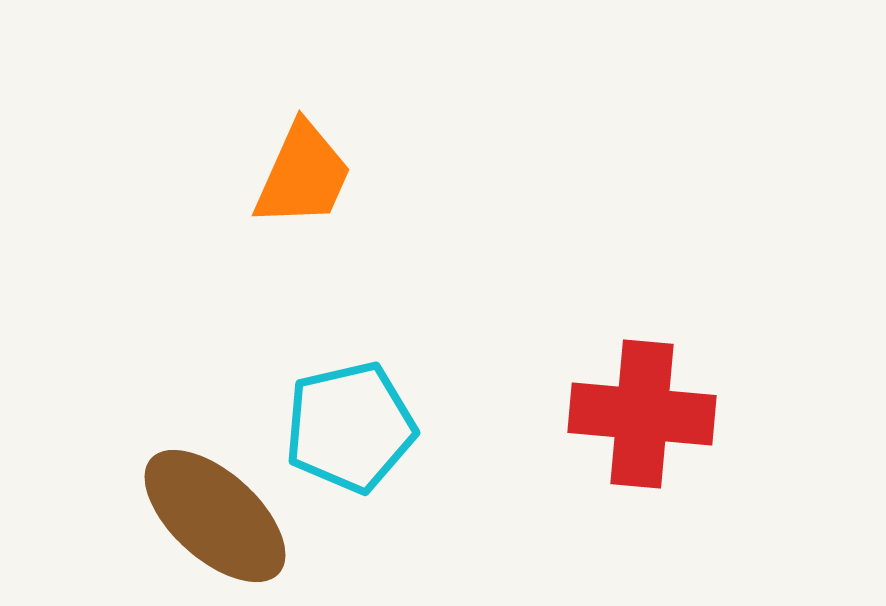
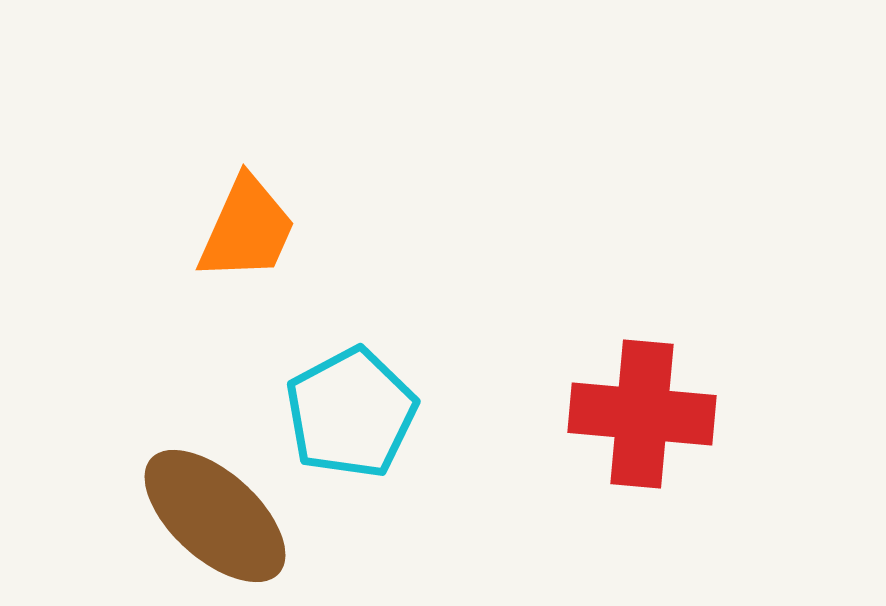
orange trapezoid: moved 56 px left, 54 px down
cyan pentagon: moved 1 px right, 14 px up; rotated 15 degrees counterclockwise
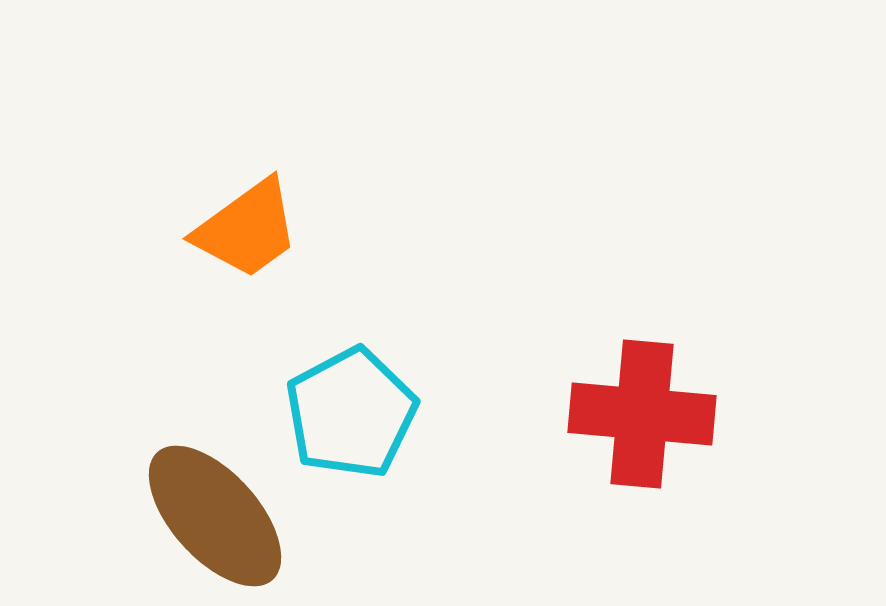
orange trapezoid: rotated 30 degrees clockwise
brown ellipse: rotated 6 degrees clockwise
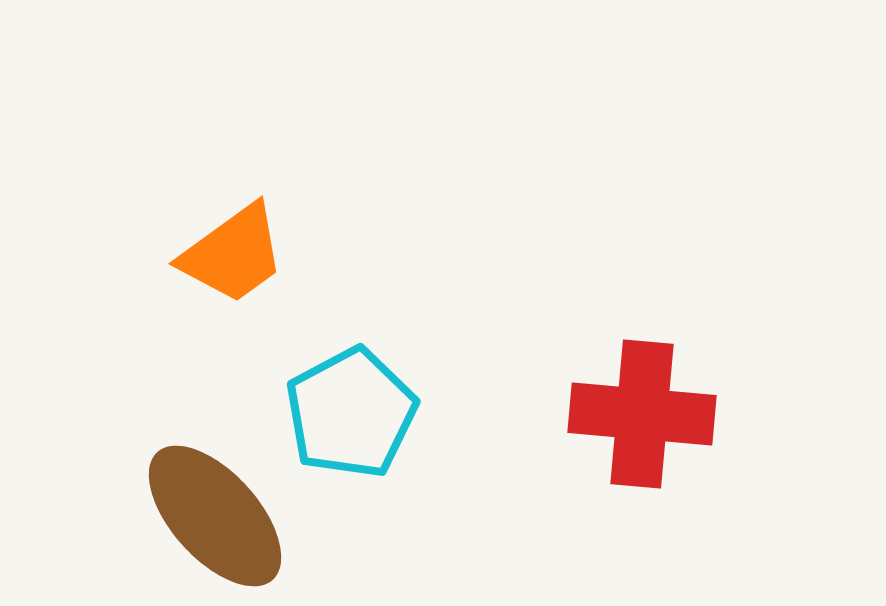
orange trapezoid: moved 14 px left, 25 px down
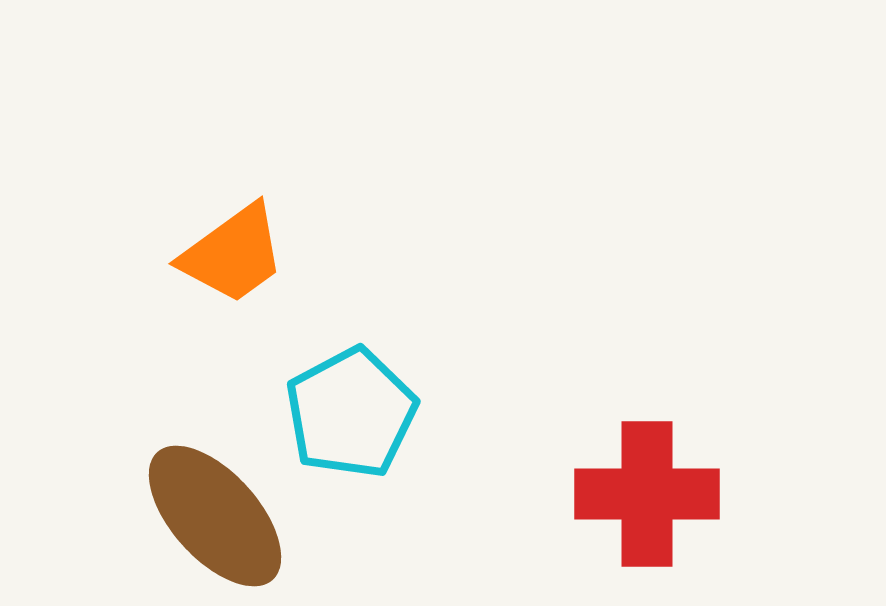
red cross: moved 5 px right, 80 px down; rotated 5 degrees counterclockwise
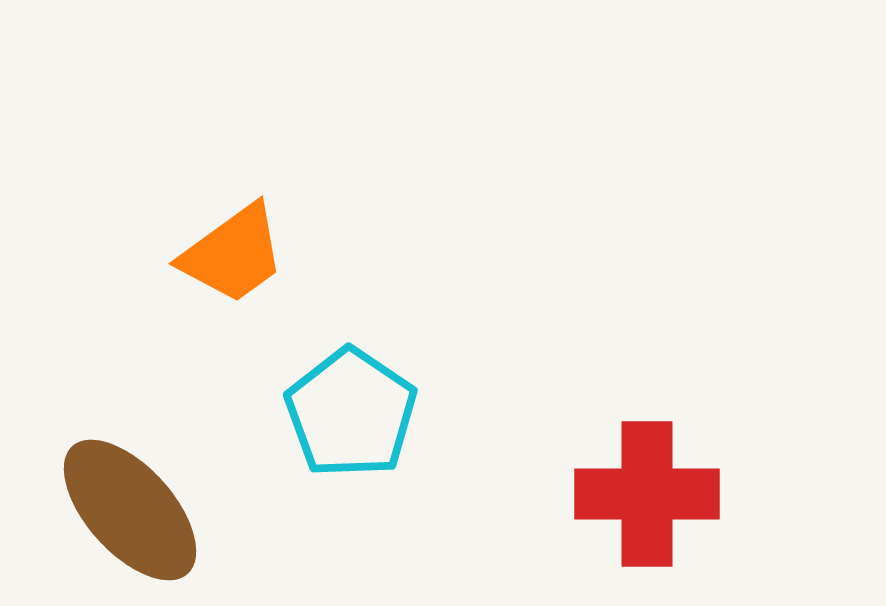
cyan pentagon: rotated 10 degrees counterclockwise
brown ellipse: moved 85 px left, 6 px up
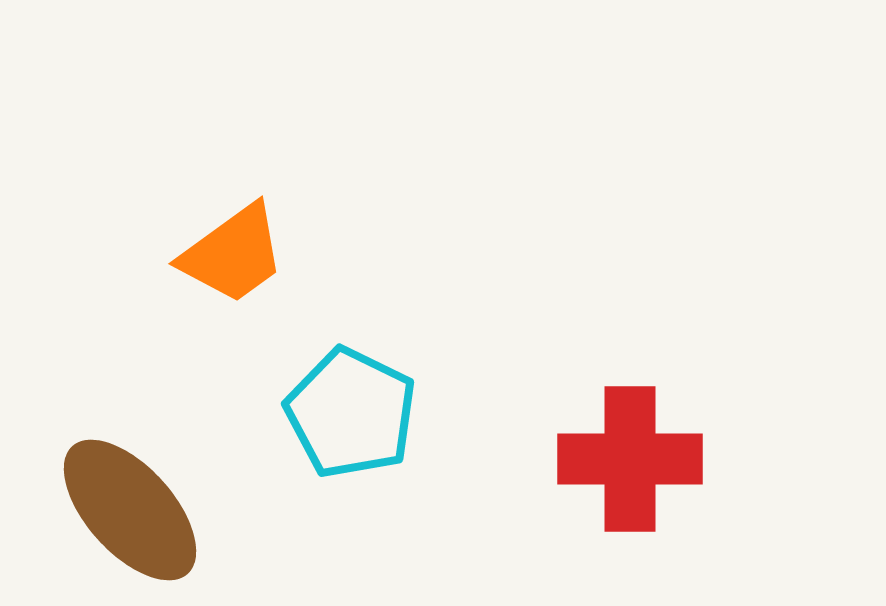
cyan pentagon: rotated 8 degrees counterclockwise
red cross: moved 17 px left, 35 px up
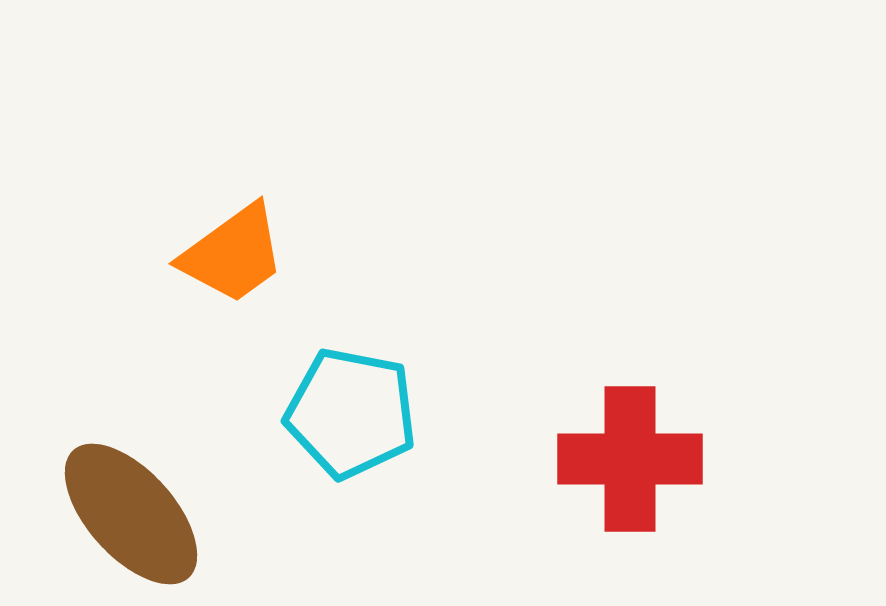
cyan pentagon: rotated 15 degrees counterclockwise
brown ellipse: moved 1 px right, 4 px down
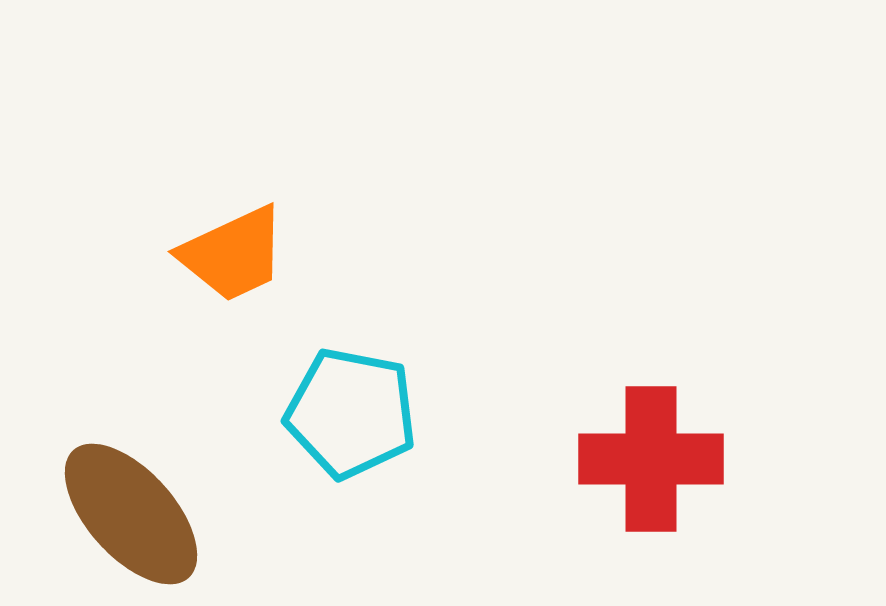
orange trapezoid: rotated 11 degrees clockwise
red cross: moved 21 px right
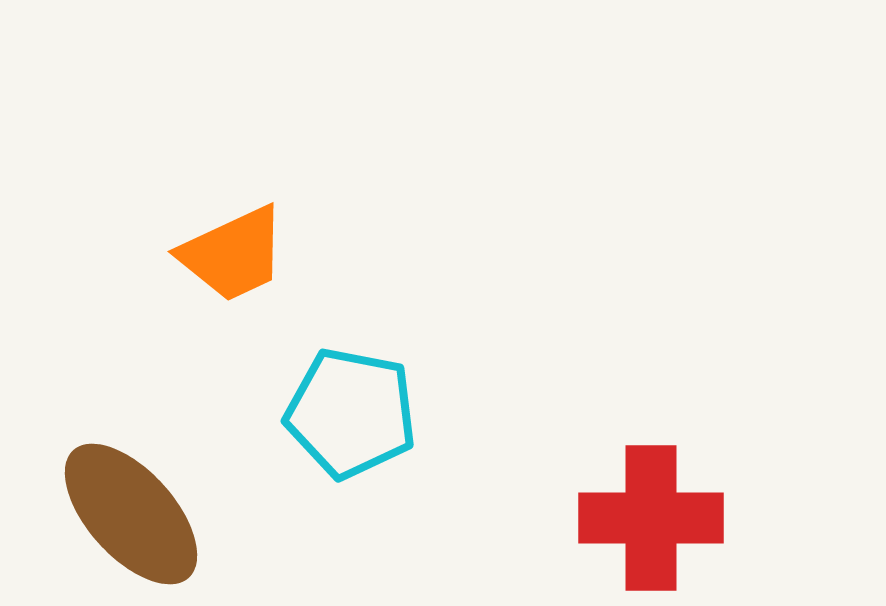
red cross: moved 59 px down
